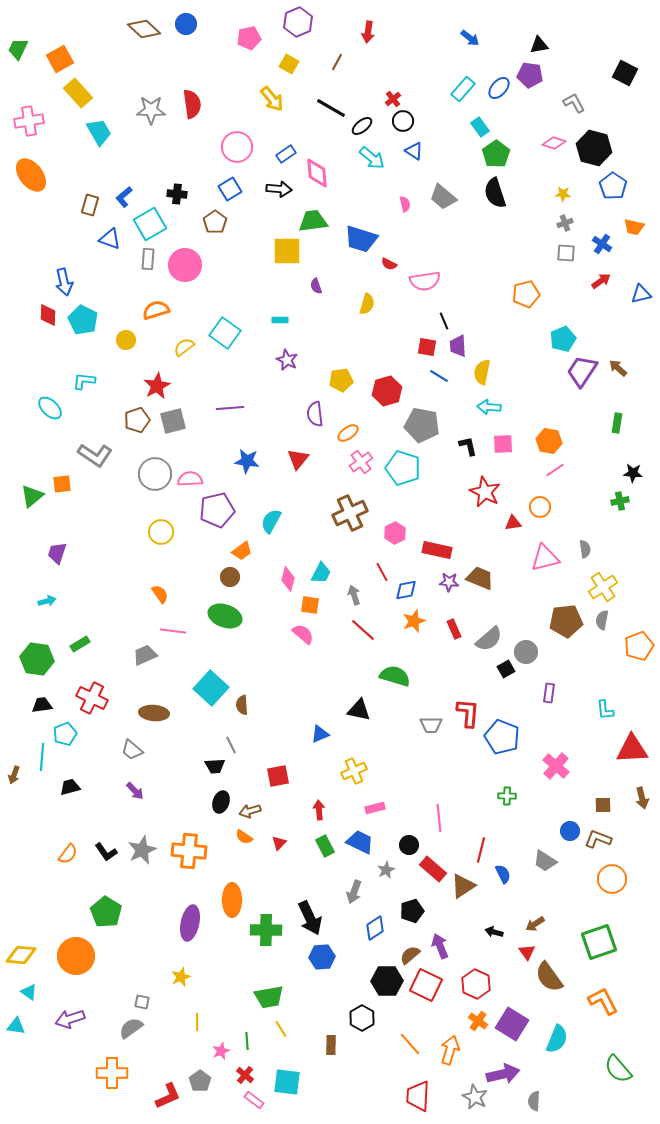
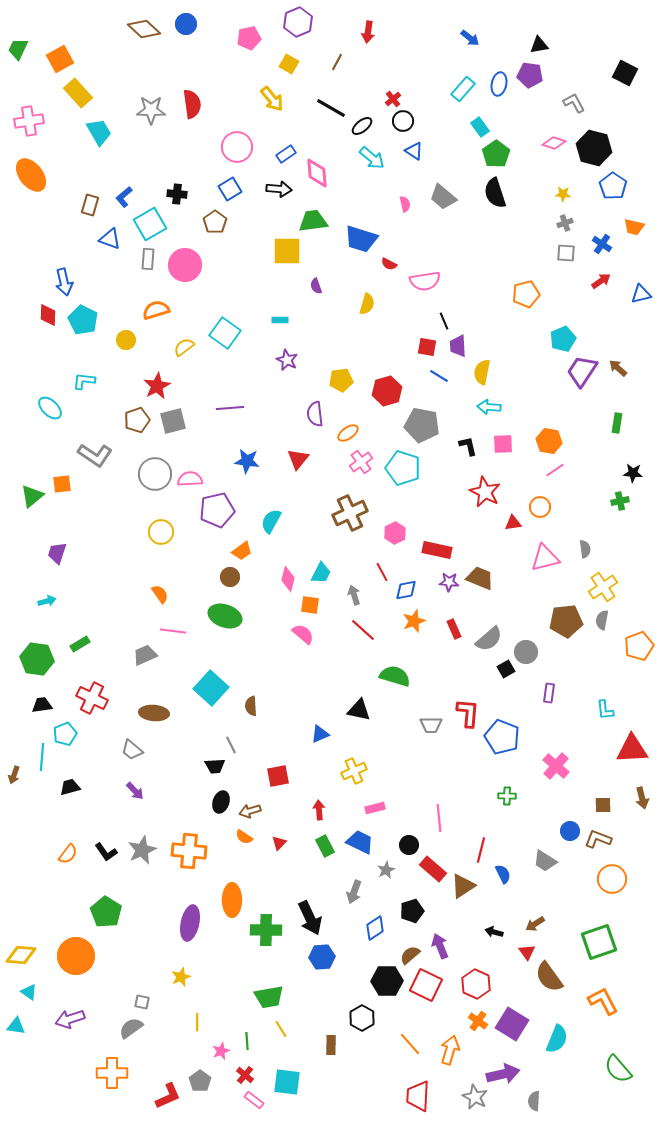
blue ellipse at (499, 88): moved 4 px up; rotated 30 degrees counterclockwise
brown semicircle at (242, 705): moved 9 px right, 1 px down
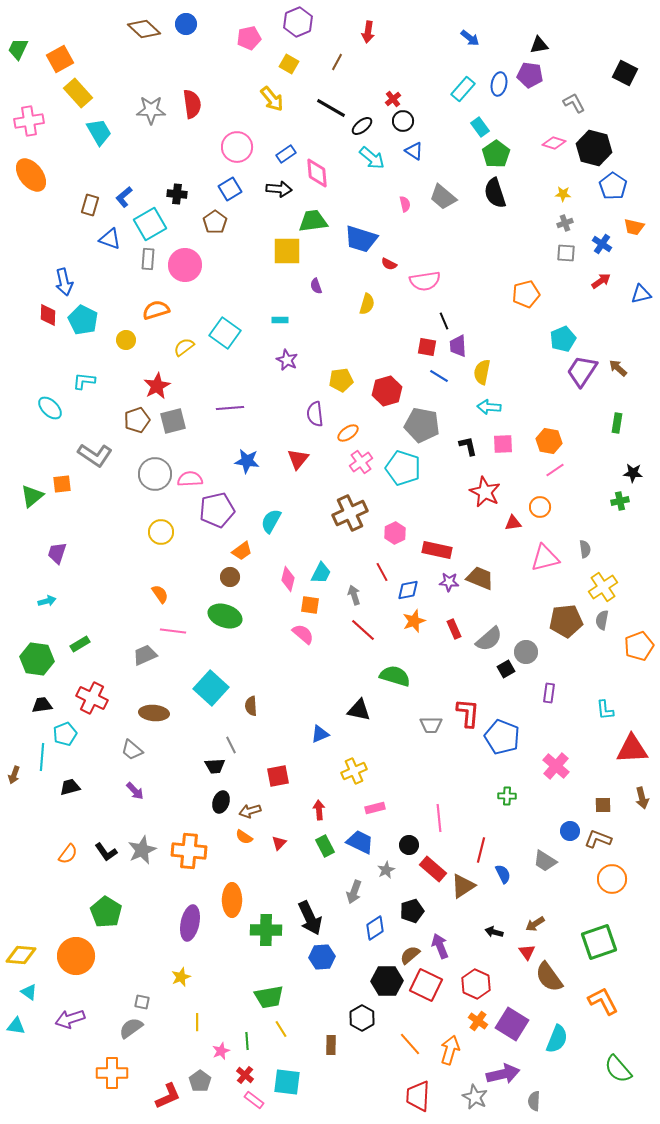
blue diamond at (406, 590): moved 2 px right
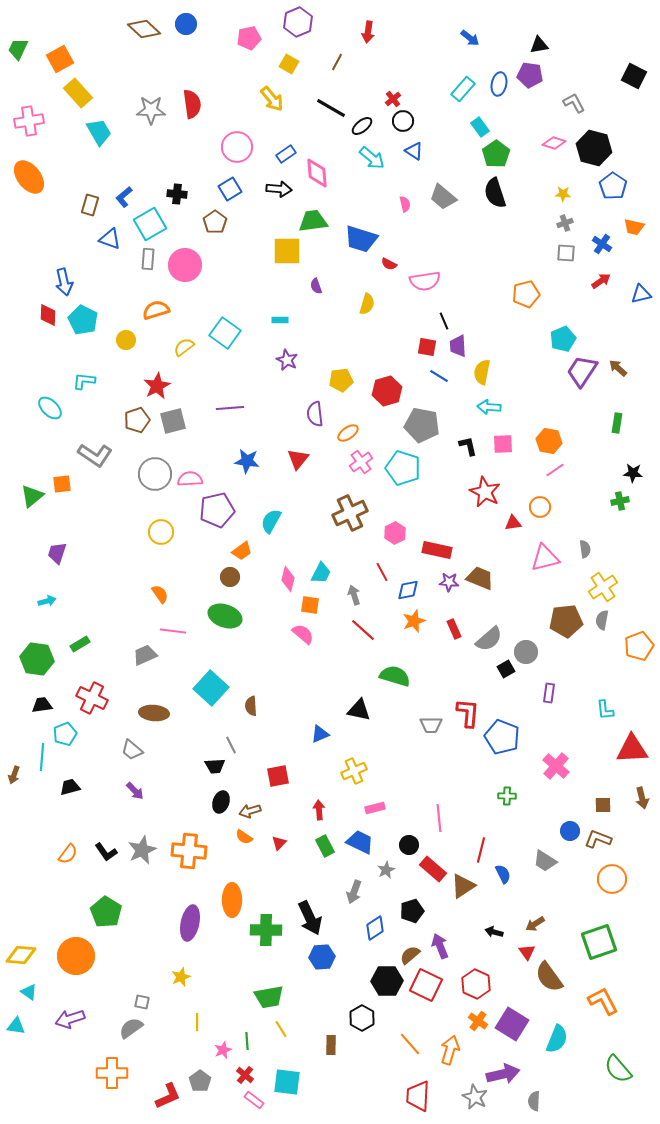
black square at (625, 73): moved 9 px right, 3 px down
orange ellipse at (31, 175): moved 2 px left, 2 px down
pink star at (221, 1051): moved 2 px right, 1 px up
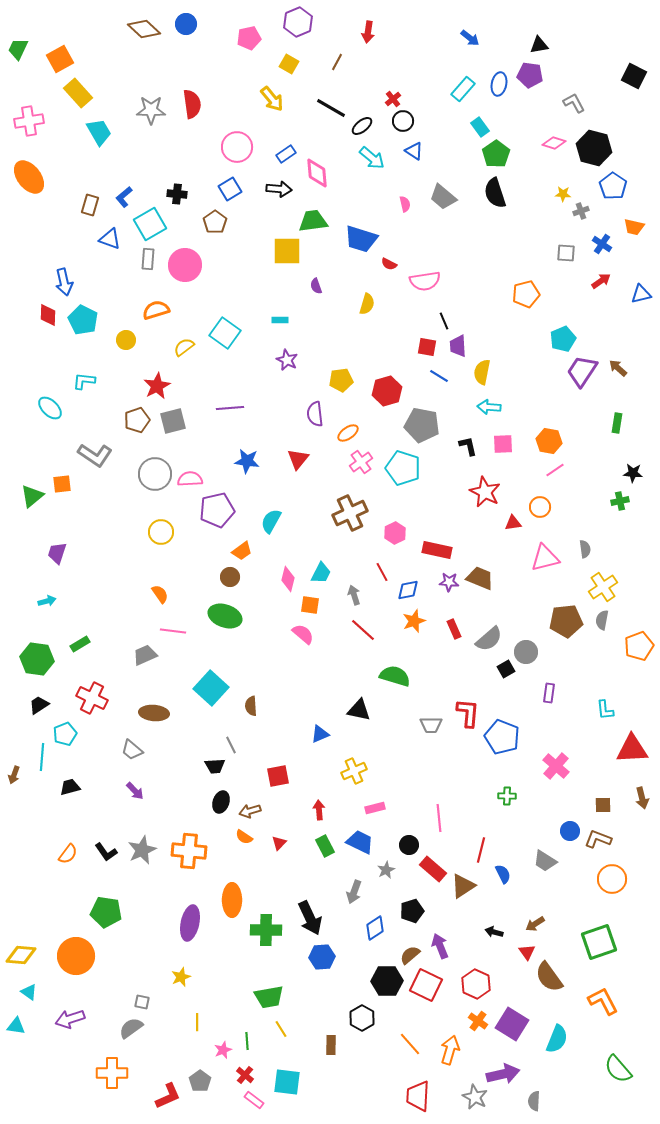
gray cross at (565, 223): moved 16 px right, 12 px up
black trapezoid at (42, 705): moved 3 px left; rotated 25 degrees counterclockwise
green pentagon at (106, 912): rotated 24 degrees counterclockwise
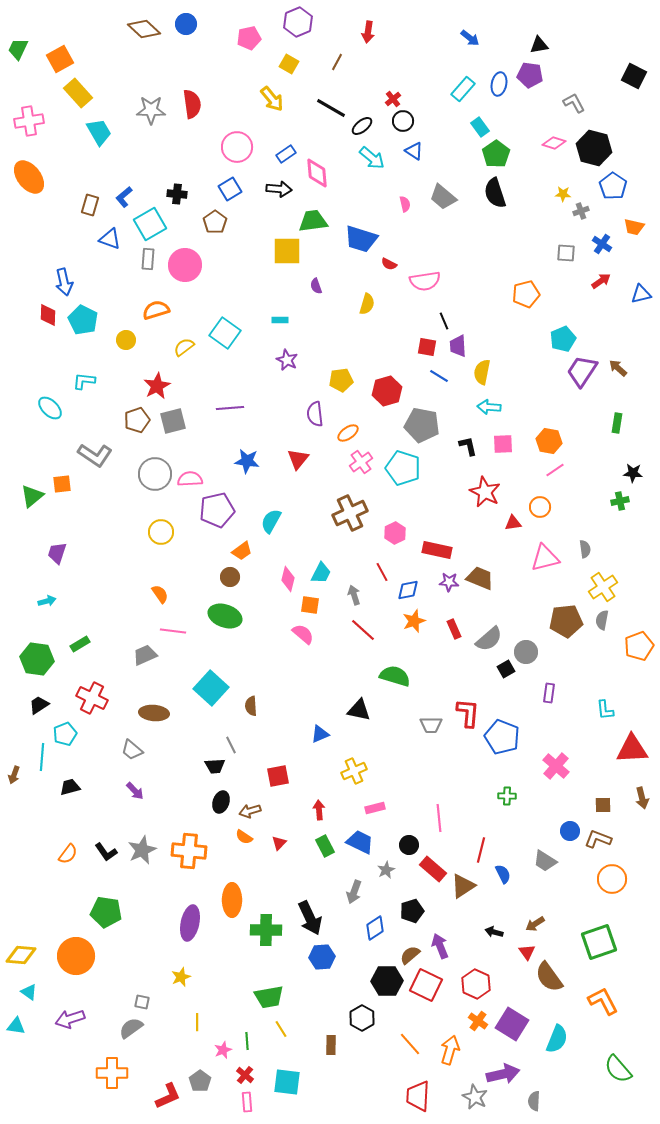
pink rectangle at (254, 1100): moved 7 px left, 2 px down; rotated 48 degrees clockwise
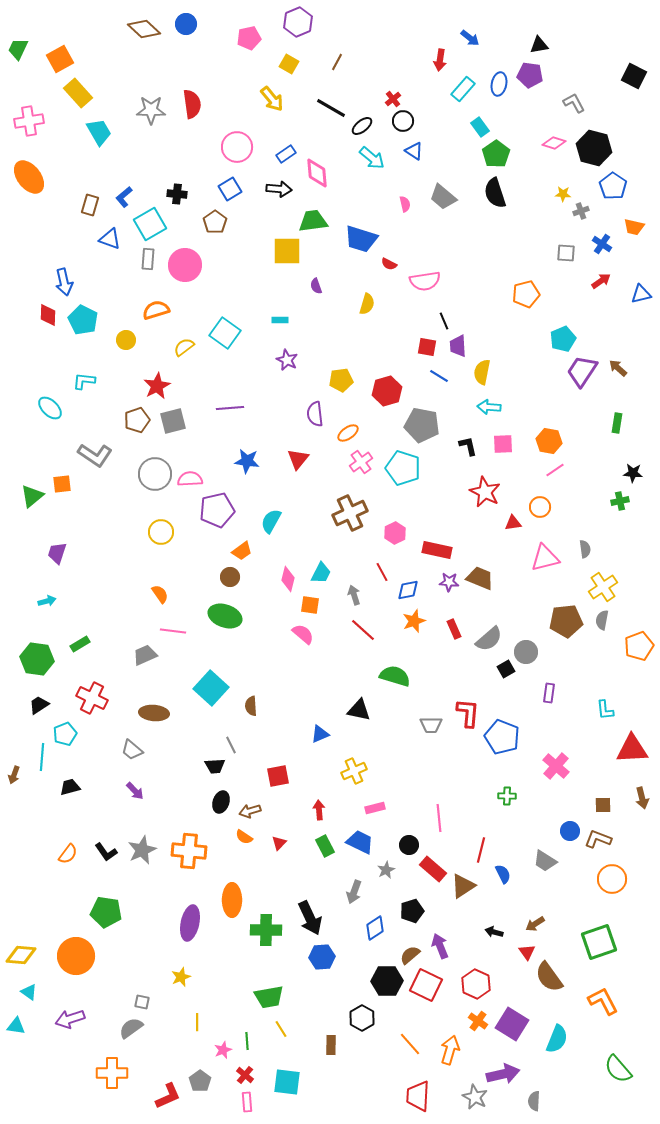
red arrow at (368, 32): moved 72 px right, 28 px down
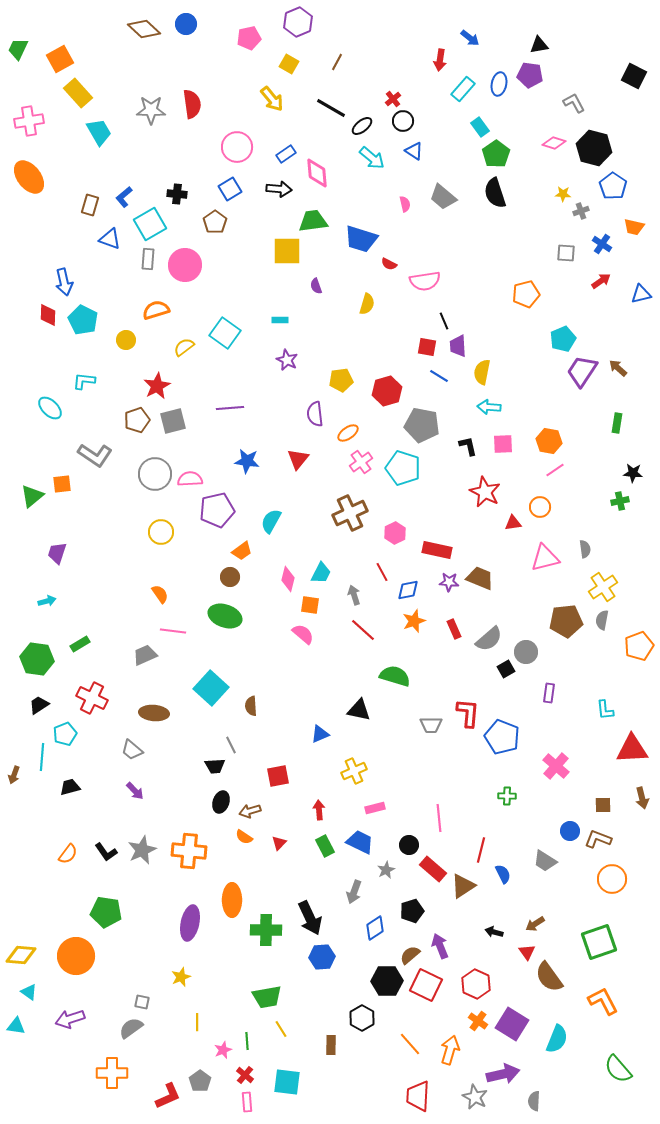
green trapezoid at (269, 997): moved 2 px left
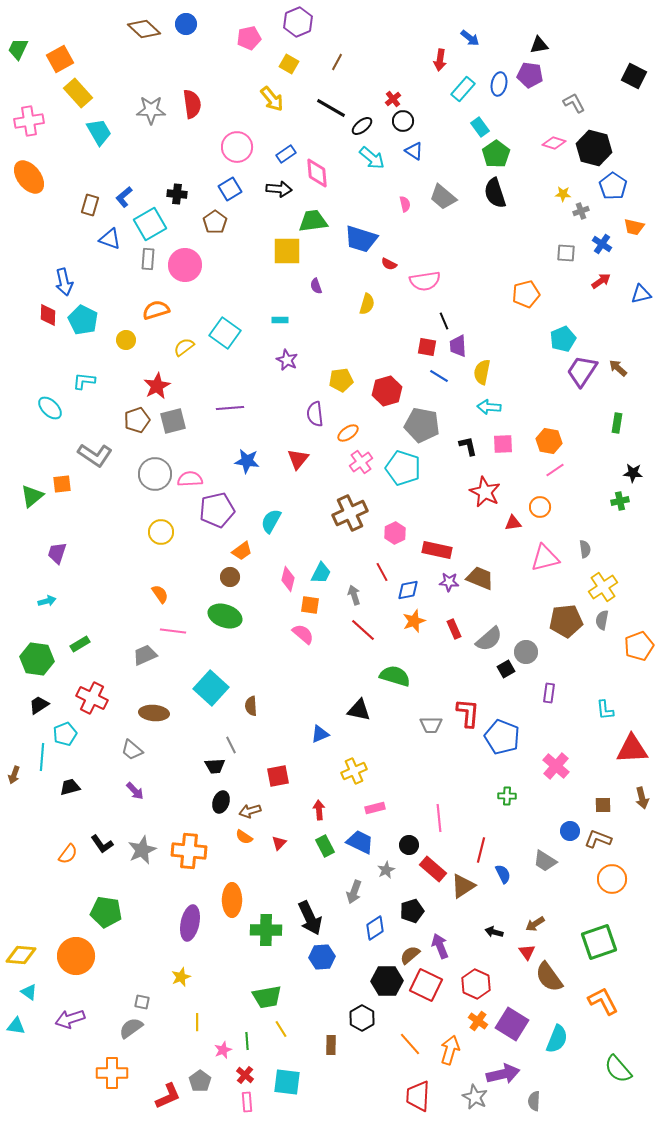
black L-shape at (106, 852): moved 4 px left, 8 px up
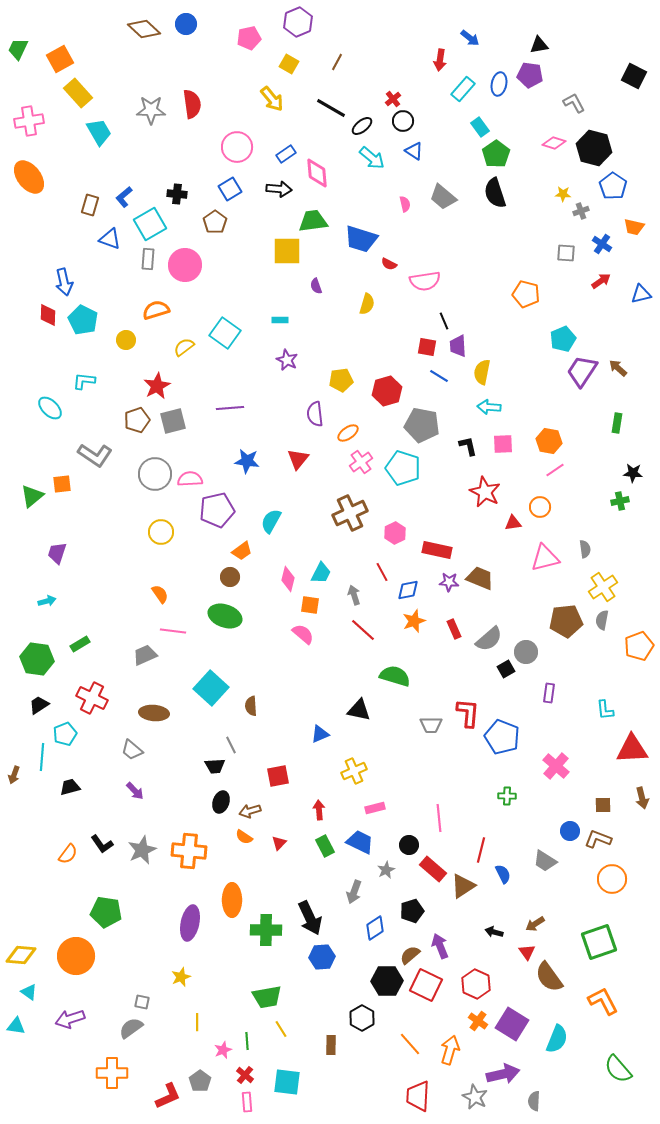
orange pentagon at (526, 294): rotated 28 degrees clockwise
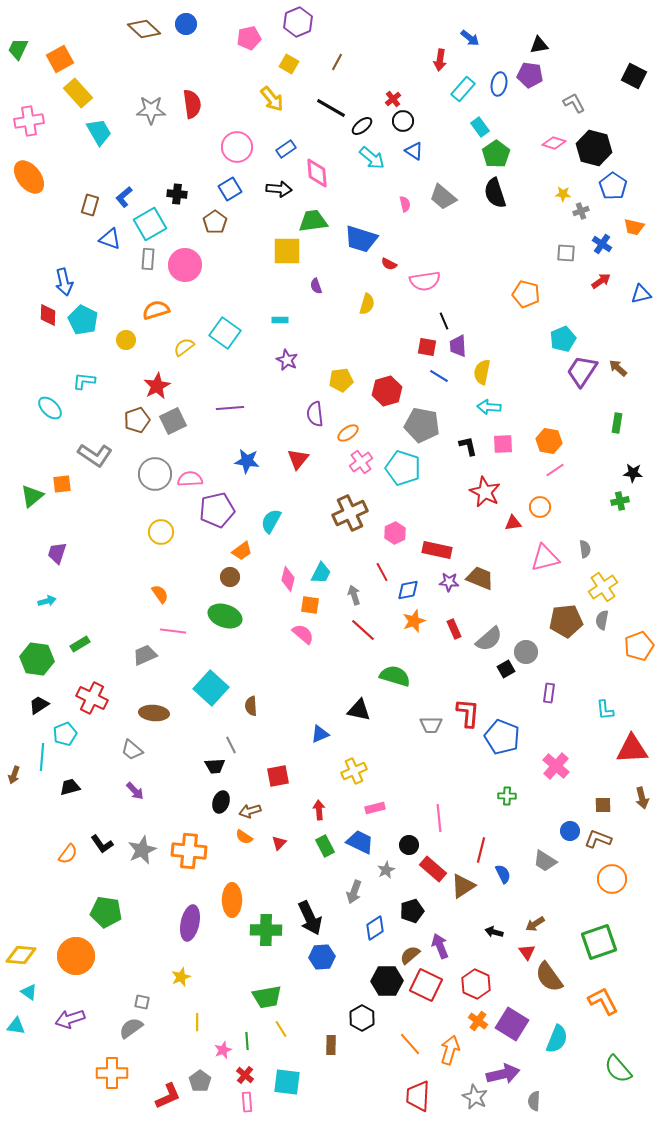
blue rectangle at (286, 154): moved 5 px up
gray square at (173, 421): rotated 12 degrees counterclockwise
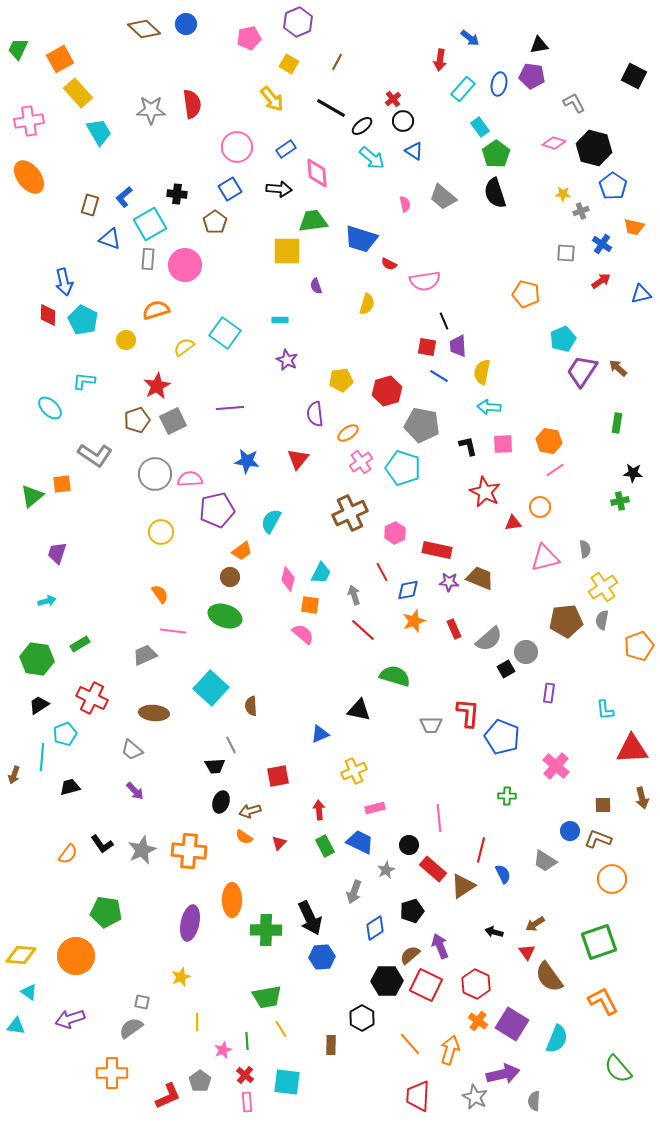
purple pentagon at (530, 75): moved 2 px right, 1 px down
